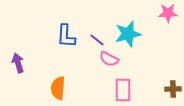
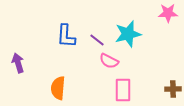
pink semicircle: moved 2 px down
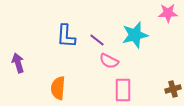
cyan star: moved 7 px right, 1 px down
brown cross: rotated 14 degrees counterclockwise
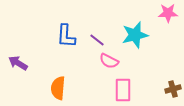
purple arrow: rotated 42 degrees counterclockwise
